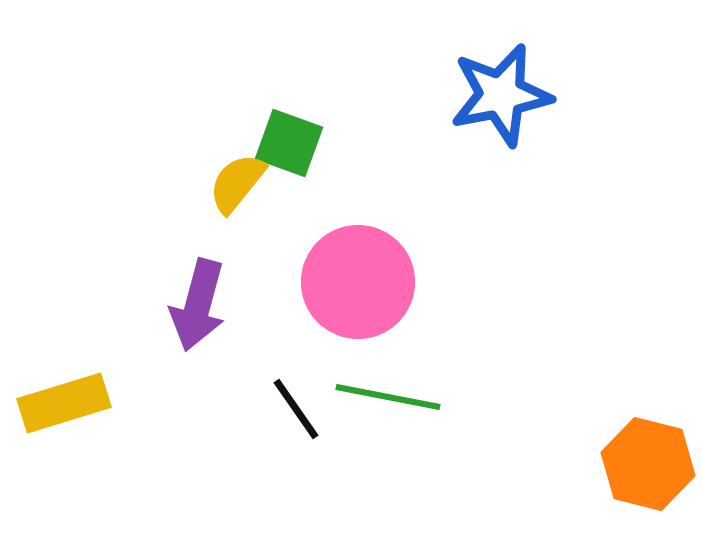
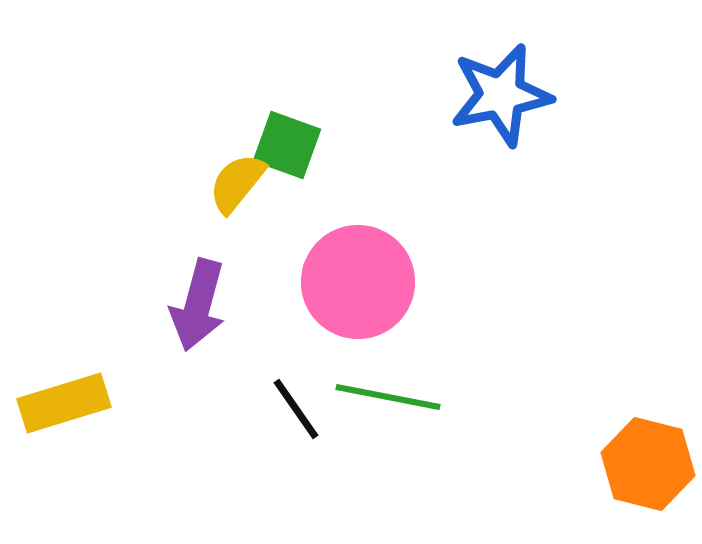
green square: moved 2 px left, 2 px down
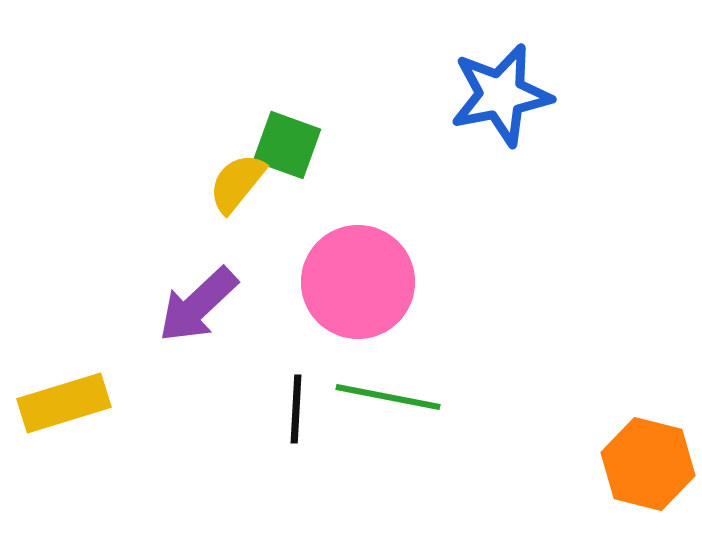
purple arrow: rotated 32 degrees clockwise
black line: rotated 38 degrees clockwise
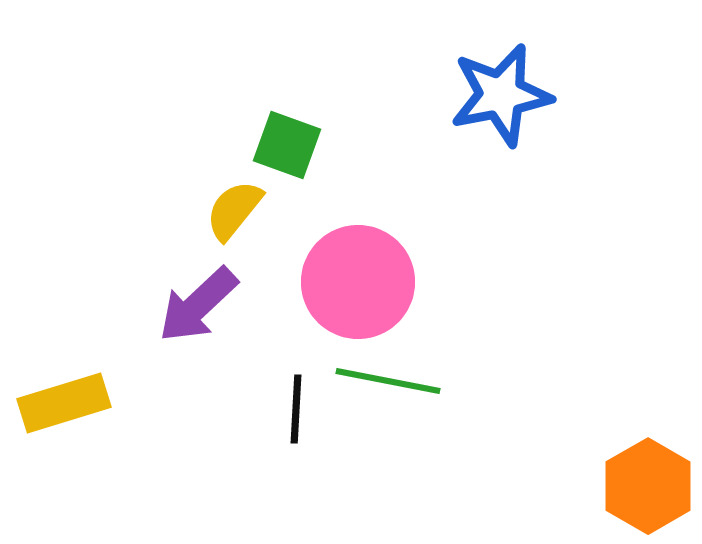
yellow semicircle: moved 3 px left, 27 px down
green line: moved 16 px up
orange hexagon: moved 22 px down; rotated 16 degrees clockwise
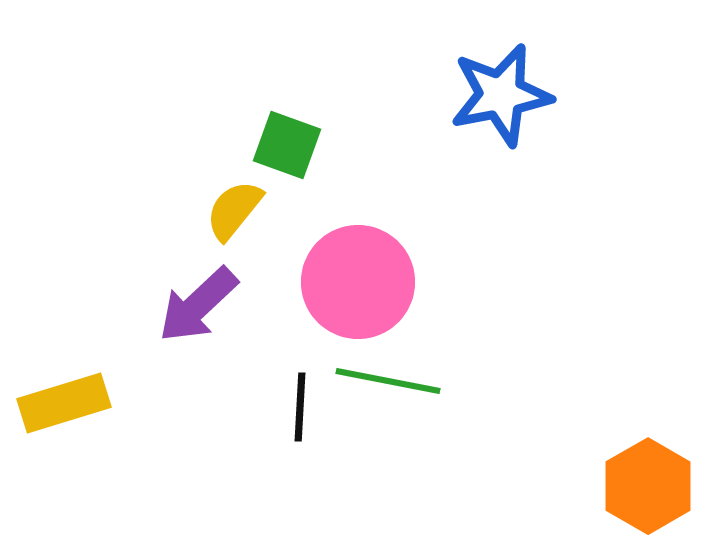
black line: moved 4 px right, 2 px up
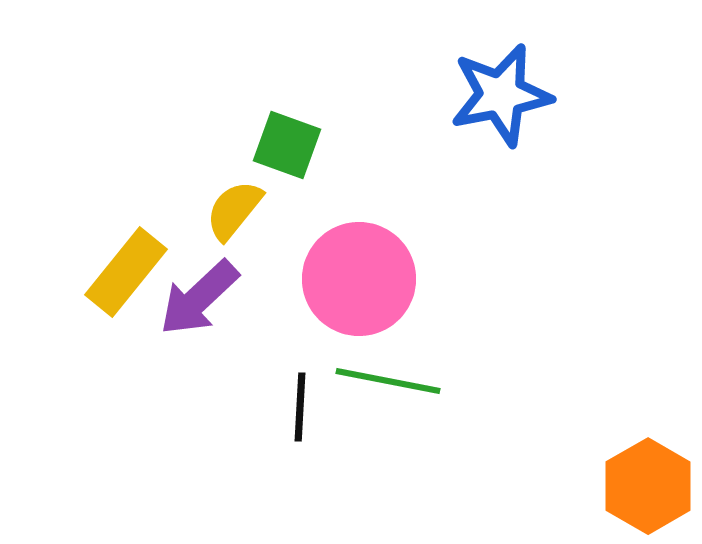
pink circle: moved 1 px right, 3 px up
purple arrow: moved 1 px right, 7 px up
yellow rectangle: moved 62 px right, 131 px up; rotated 34 degrees counterclockwise
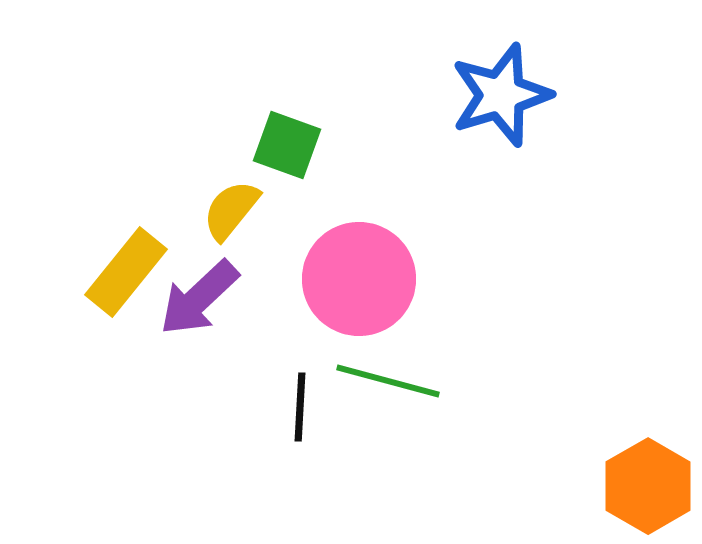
blue star: rotated 6 degrees counterclockwise
yellow semicircle: moved 3 px left
green line: rotated 4 degrees clockwise
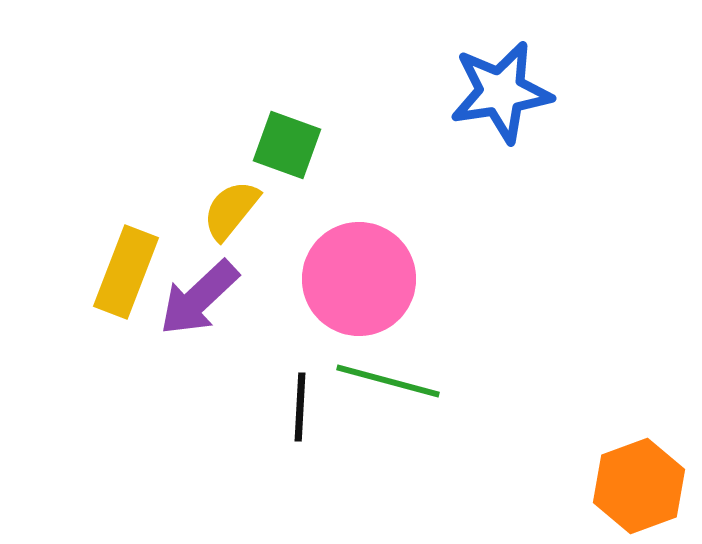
blue star: moved 3 px up; rotated 8 degrees clockwise
yellow rectangle: rotated 18 degrees counterclockwise
orange hexagon: moved 9 px left; rotated 10 degrees clockwise
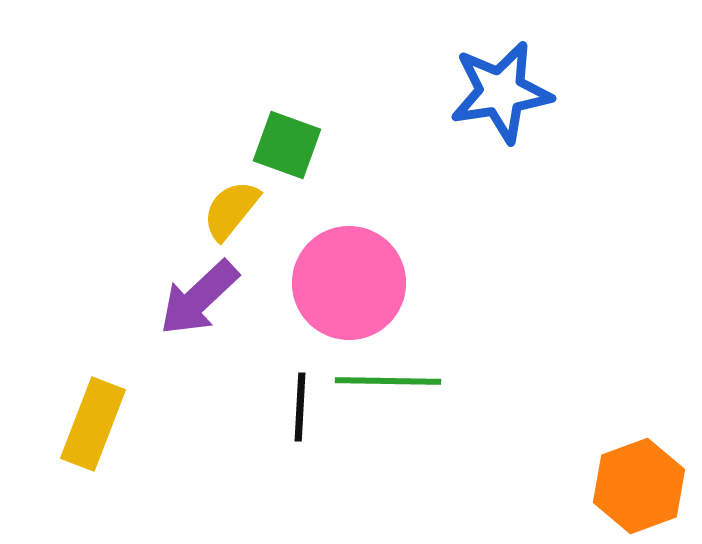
yellow rectangle: moved 33 px left, 152 px down
pink circle: moved 10 px left, 4 px down
green line: rotated 14 degrees counterclockwise
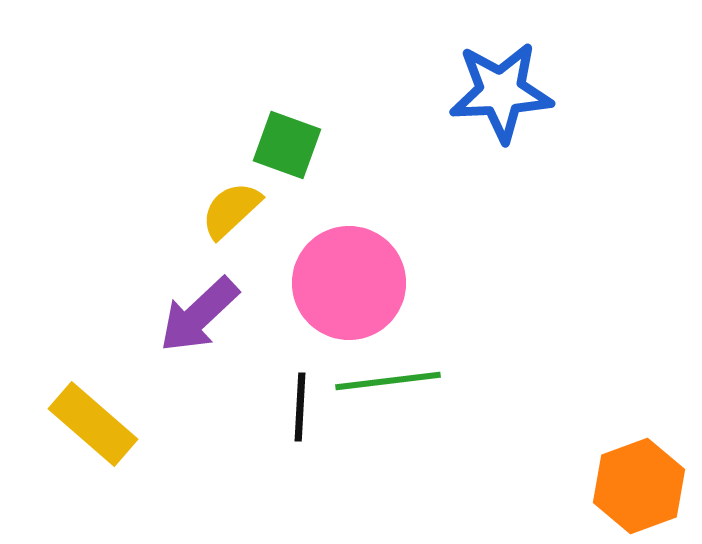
blue star: rotated 6 degrees clockwise
yellow semicircle: rotated 8 degrees clockwise
purple arrow: moved 17 px down
green line: rotated 8 degrees counterclockwise
yellow rectangle: rotated 70 degrees counterclockwise
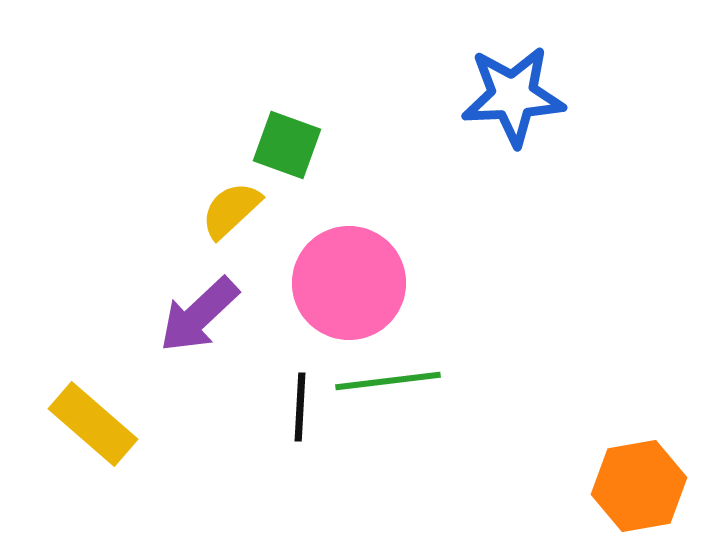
blue star: moved 12 px right, 4 px down
orange hexagon: rotated 10 degrees clockwise
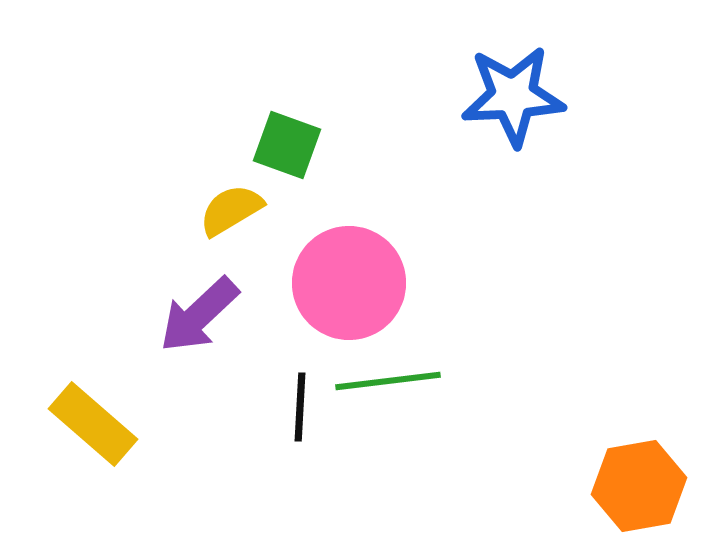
yellow semicircle: rotated 12 degrees clockwise
